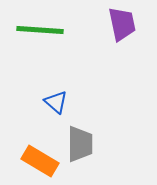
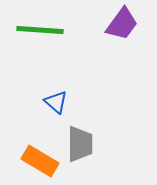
purple trapezoid: rotated 48 degrees clockwise
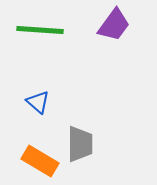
purple trapezoid: moved 8 px left, 1 px down
blue triangle: moved 18 px left
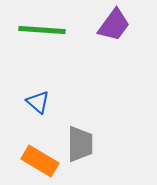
green line: moved 2 px right
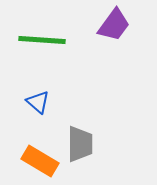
green line: moved 10 px down
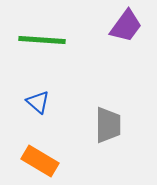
purple trapezoid: moved 12 px right, 1 px down
gray trapezoid: moved 28 px right, 19 px up
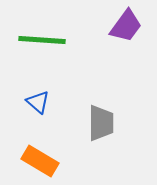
gray trapezoid: moved 7 px left, 2 px up
